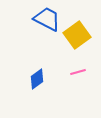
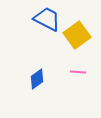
pink line: rotated 21 degrees clockwise
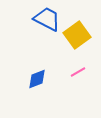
pink line: rotated 35 degrees counterclockwise
blue diamond: rotated 15 degrees clockwise
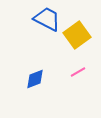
blue diamond: moved 2 px left
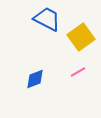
yellow square: moved 4 px right, 2 px down
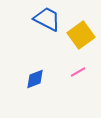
yellow square: moved 2 px up
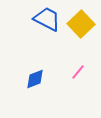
yellow square: moved 11 px up; rotated 8 degrees counterclockwise
pink line: rotated 21 degrees counterclockwise
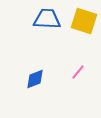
blue trapezoid: rotated 24 degrees counterclockwise
yellow square: moved 3 px right, 3 px up; rotated 28 degrees counterclockwise
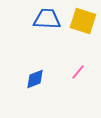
yellow square: moved 1 px left
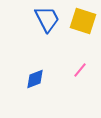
blue trapezoid: rotated 60 degrees clockwise
pink line: moved 2 px right, 2 px up
